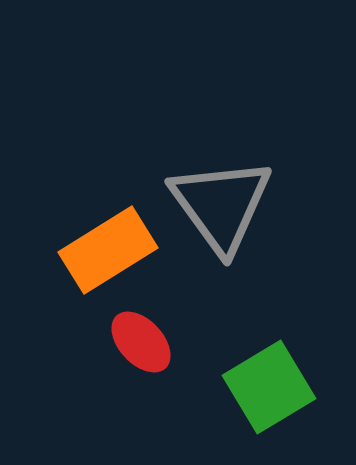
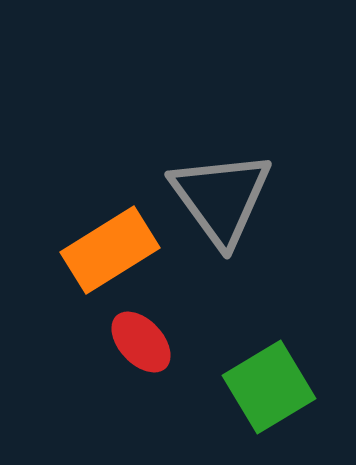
gray triangle: moved 7 px up
orange rectangle: moved 2 px right
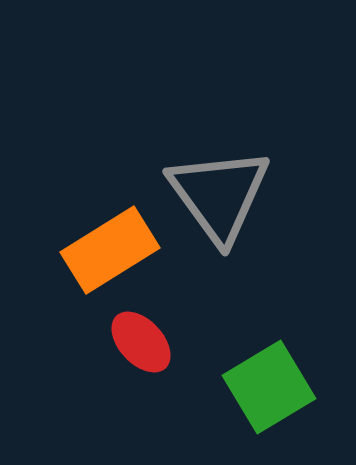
gray triangle: moved 2 px left, 3 px up
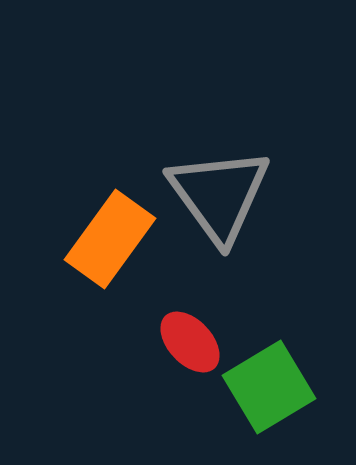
orange rectangle: moved 11 px up; rotated 22 degrees counterclockwise
red ellipse: moved 49 px right
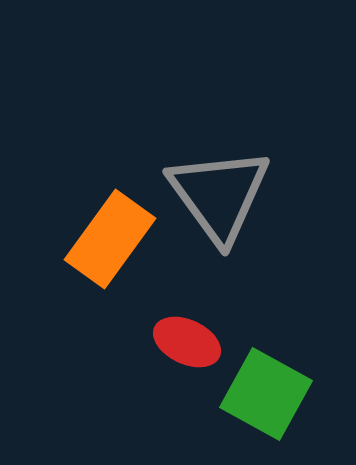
red ellipse: moved 3 px left; rotated 22 degrees counterclockwise
green square: moved 3 px left, 7 px down; rotated 30 degrees counterclockwise
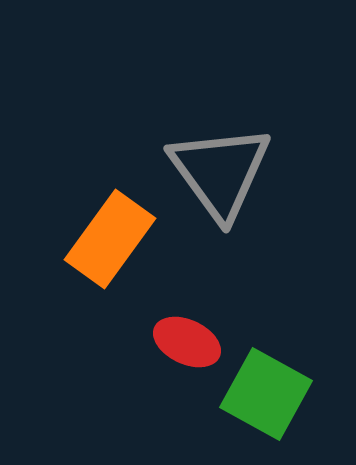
gray triangle: moved 1 px right, 23 px up
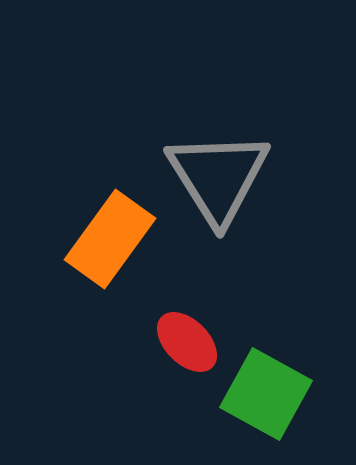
gray triangle: moved 2 px left, 5 px down; rotated 4 degrees clockwise
red ellipse: rotated 20 degrees clockwise
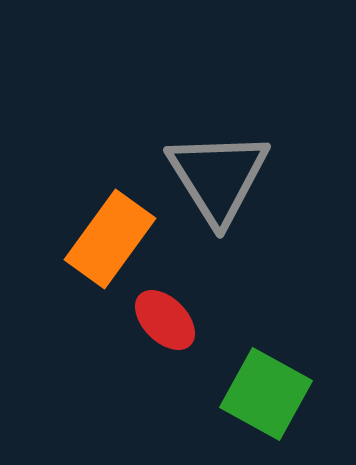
red ellipse: moved 22 px left, 22 px up
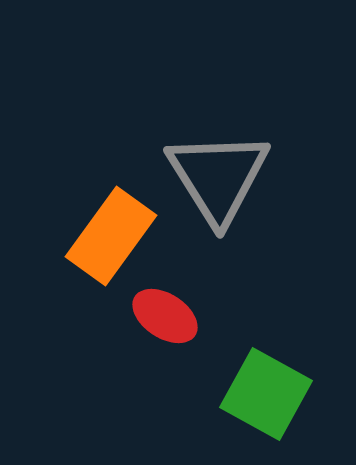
orange rectangle: moved 1 px right, 3 px up
red ellipse: moved 4 px up; rotated 12 degrees counterclockwise
